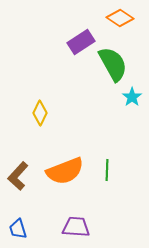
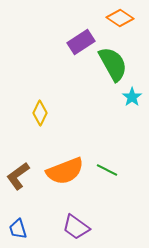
green line: rotated 65 degrees counterclockwise
brown L-shape: rotated 12 degrees clockwise
purple trapezoid: rotated 148 degrees counterclockwise
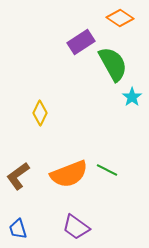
orange semicircle: moved 4 px right, 3 px down
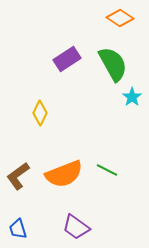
purple rectangle: moved 14 px left, 17 px down
orange semicircle: moved 5 px left
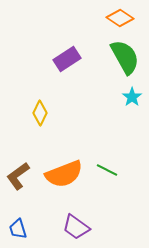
green semicircle: moved 12 px right, 7 px up
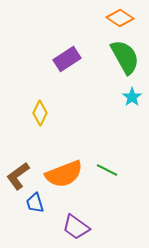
blue trapezoid: moved 17 px right, 26 px up
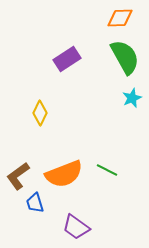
orange diamond: rotated 36 degrees counterclockwise
cyan star: moved 1 px down; rotated 12 degrees clockwise
